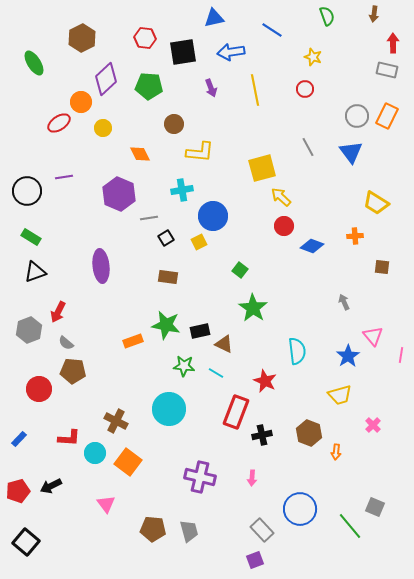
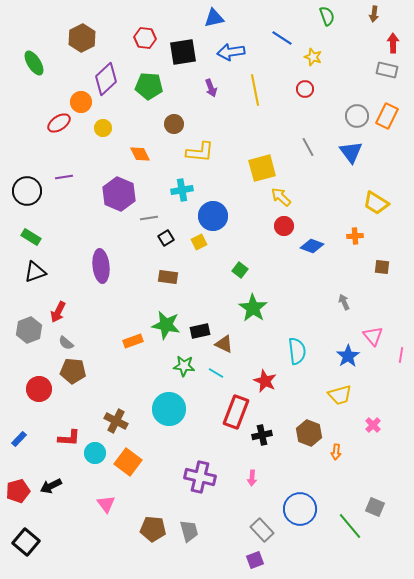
blue line at (272, 30): moved 10 px right, 8 px down
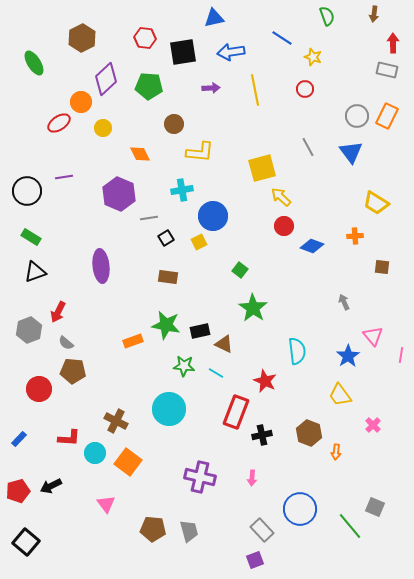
purple arrow at (211, 88): rotated 72 degrees counterclockwise
yellow trapezoid at (340, 395): rotated 70 degrees clockwise
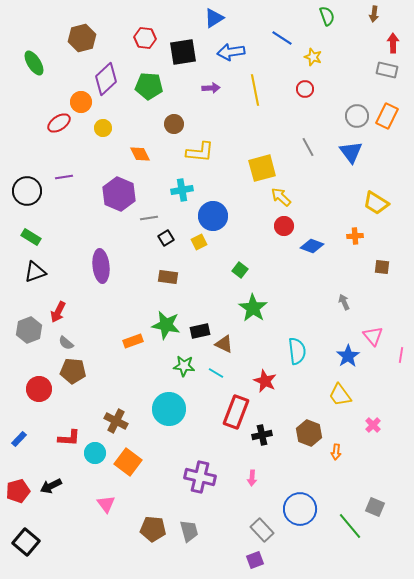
blue triangle at (214, 18): rotated 20 degrees counterclockwise
brown hexagon at (82, 38): rotated 12 degrees clockwise
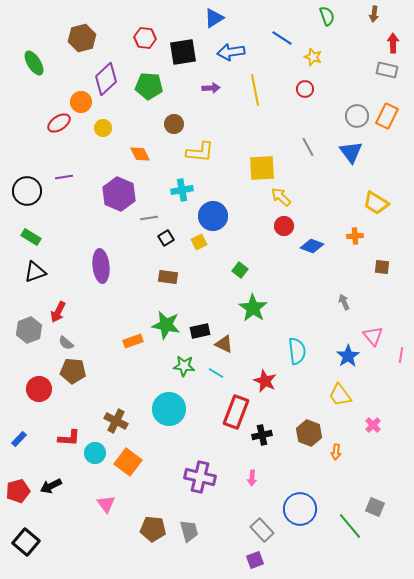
yellow square at (262, 168): rotated 12 degrees clockwise
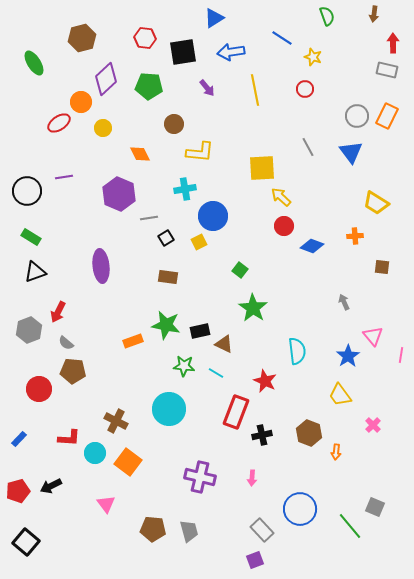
purple arrow at (211, 88): moved 4 px left; rotated 54 degrees clockwise
cyan cross at (182, 190): moved 3 px right, 1 px up
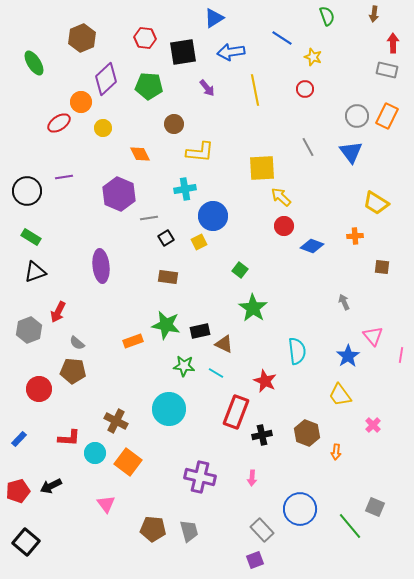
brown hexagon at (82, 38): rotated 8 degrees counterclockwise
gray semicircle at (66, 343): moved 11 px right
brown hexagon at (309, 433): moved 2 px left
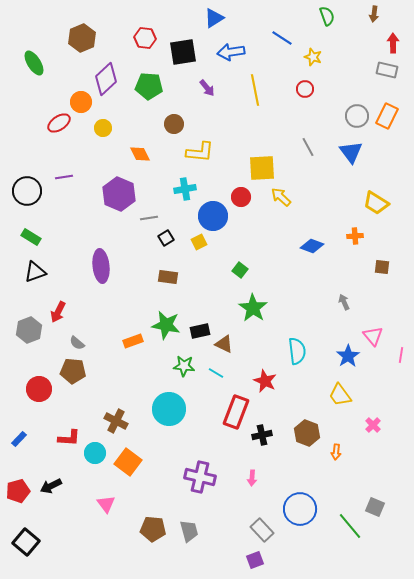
red circle at (284, 226): moved 43 px left, 29 px up
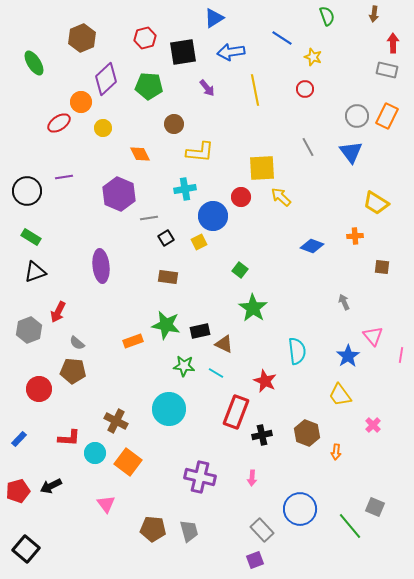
red hexagon at (145, 38): rotated 20 degrees counterclockwise
black square at (26, 542): moved 7 px down
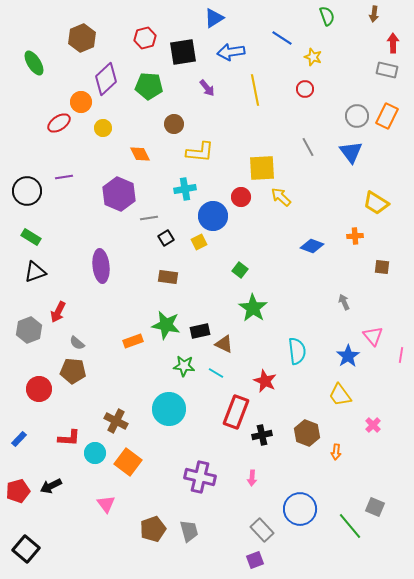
brown pentagon at (153, 529): rotated 25 degrees counterclockwise
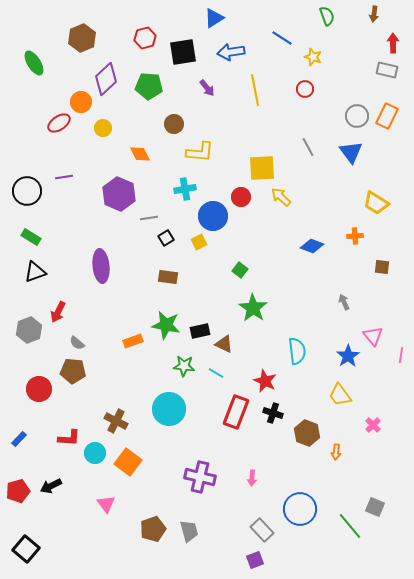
black cross at (262, 435): moved 11 px right, 22 px up; rotated 30 degrees clockwise
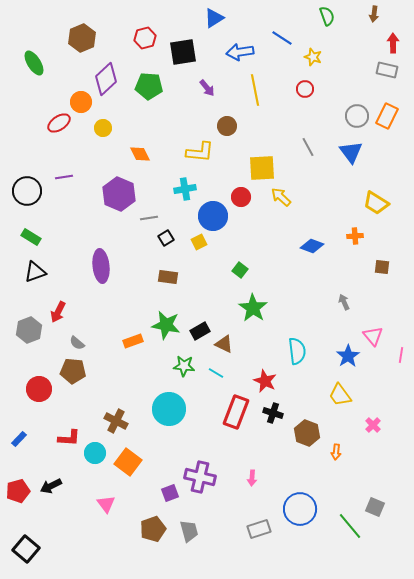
blue arrow at (231, 52): moved 9 px right
brown circle at (174, 124): moved 53 px right, 2 px down
black rectangle at (200, 331): rotated 18 degrees counterclockwise
gray rectangle at (262, 530): moved 3 px left, 1 px up; rotated 65 degrees counterclockwise
purple square at (255, 560): moved 85 px left, 67 px up
